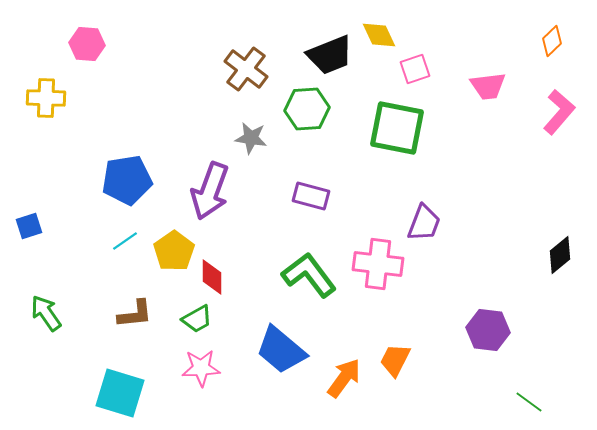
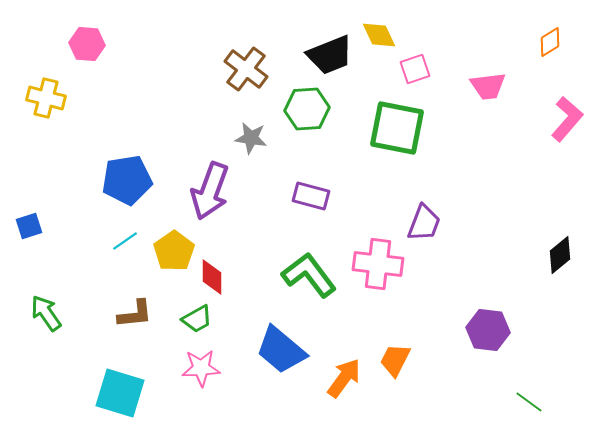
orange diamond: moved 2 px left, 1 px down; rotated 12 degrees clockwise
yellow cross: rotated 12 degrees clockwise
pink L-shape: moved 8 px right, 7 px down
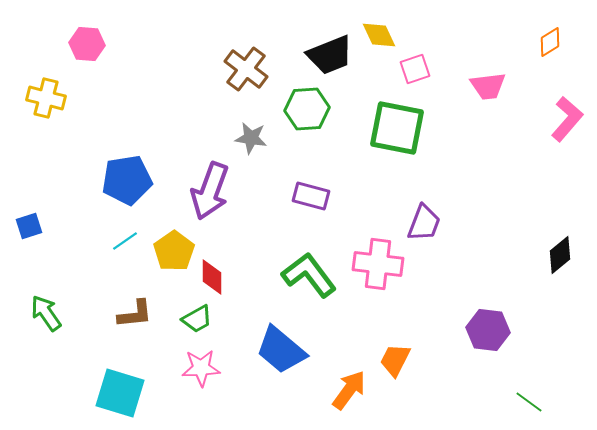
orange arrow: moved 5 px right, 12 px down
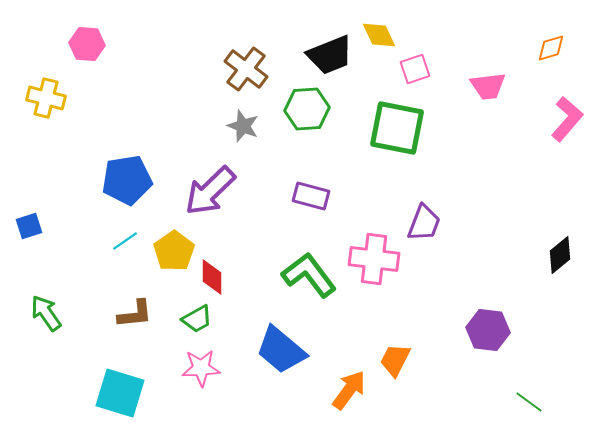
orange diamond: moved 1 px right, 6 px down; rotated 16 degrees clockwise
gray star: moved 8 px left, 12 px up; rotated 12 degrees clockwise
purple arrow: rotated 26 degrees clockwise
pink cross: moved 4 px left, 5 px up
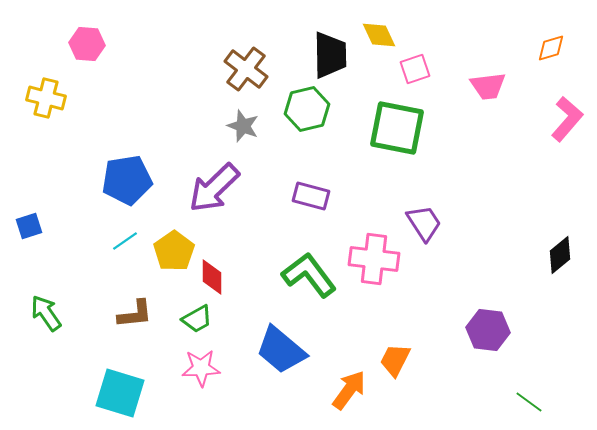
black trapezoid: rotated 69 degrees counterclockwise
green hexagon: rotated 9 degrees counterclockwise
purple arrow: moved 4 px right, 3 px up
purple trapezoid: rotated 54 degrees counterclockwise
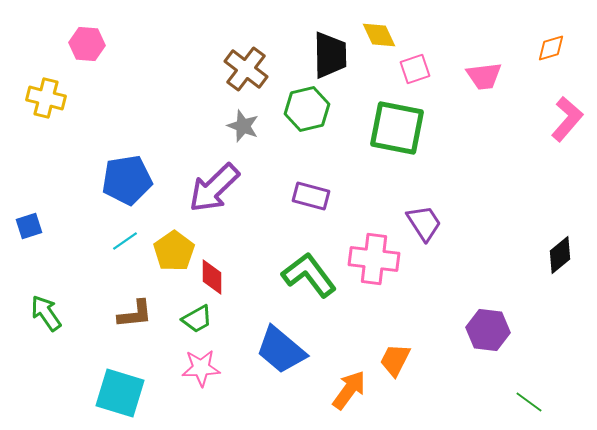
pink trapezoid: moved 4 px left, 10 px up
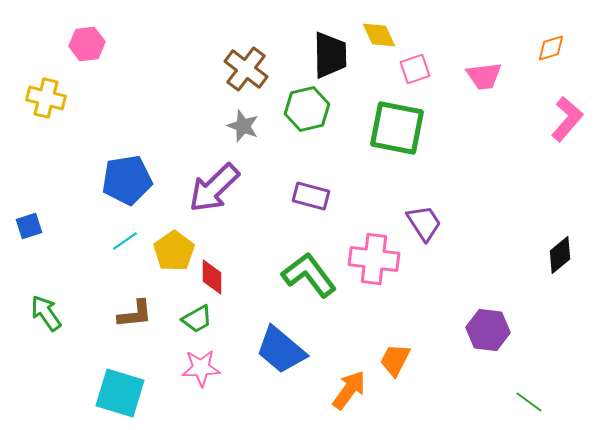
pink hexagon: rotated 12 degrees counterclockwise
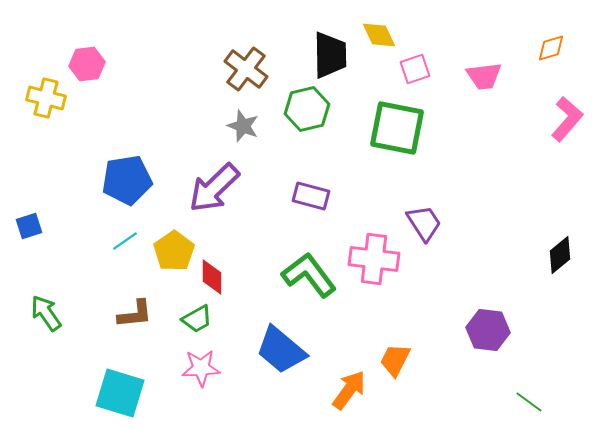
pink hexagon: moved 20 px down
